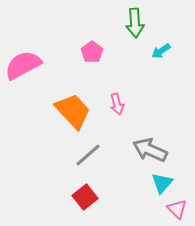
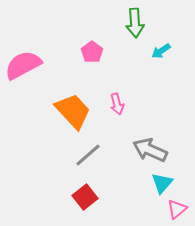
pink triangle: rotated 35 degrees clockwise
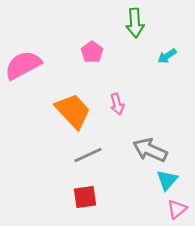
cyan arrow: moved 6 px right, 5 px down
gray line: rotated 16 degrees clockwise
cyan triangle: moved 5 px right, 3 px up
red square: rotated 30 degrees clockwise
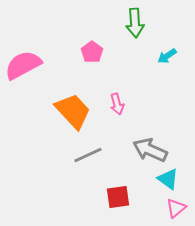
cyan triangle: moved 1 px right, 1 px up; rotated 35 degrees counterclockwise
red square: moved 33 px right
pink triangle: moved 1 px left, 1 px up
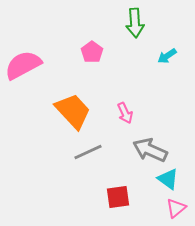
pink arrow: moved 8 px right, 9 px down; rotated 10 degrees counterclockwise
gray line: moved 3 px up
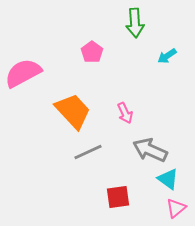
pink semicircle: moved 8 px down
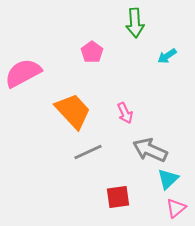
cyan triangle: rotated 40 degrees clockwise
